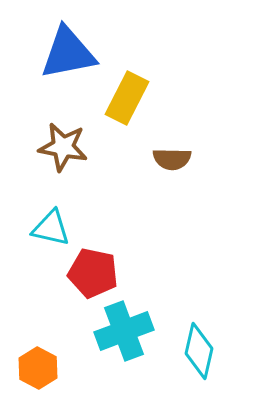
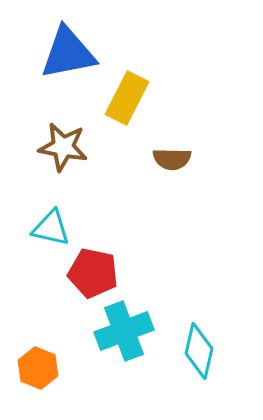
orange hexagon: rotated 6 degrees counterclockwise
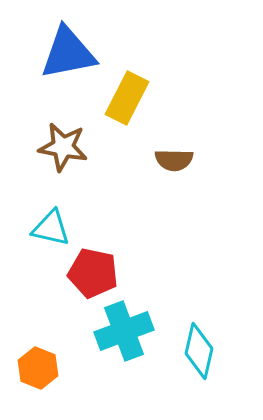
brown semicircle: moved 2 px right, 1 px down
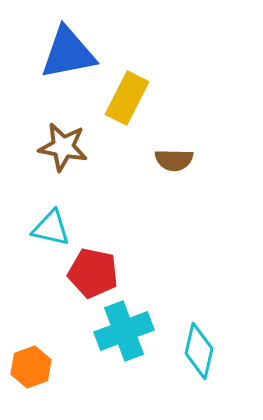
orange hexagon: moved 7 px left, 1 px up; rotated 18 degrees clockwise
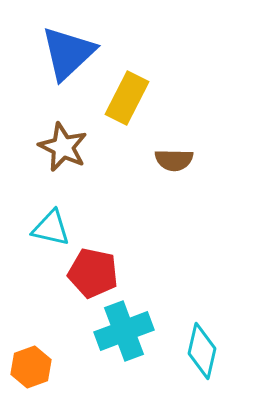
blue triangle: rotated 32 degrees counterclockwise
brown star: rotated 15 degrees clockwise
cyan diamond: moved 3 px right
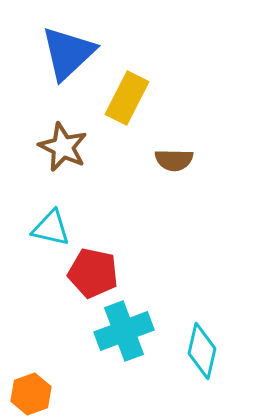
orange hexagon: moved 27 px down
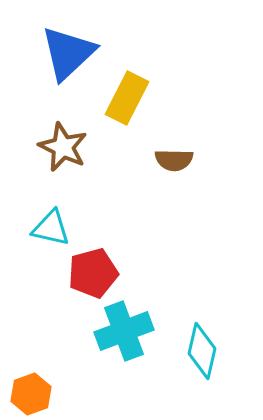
red pentagon: rotated 27 degrees counterclockwise
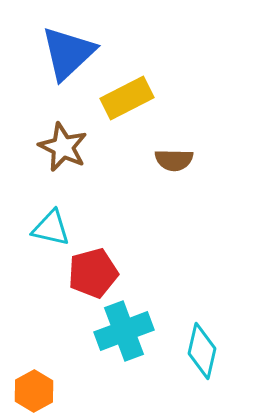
yellow rectangle: rotated 36 degrees clockwise
orange hexagon: moved 3 px right, 3 px up; rotated 9 degrees counterclockwise
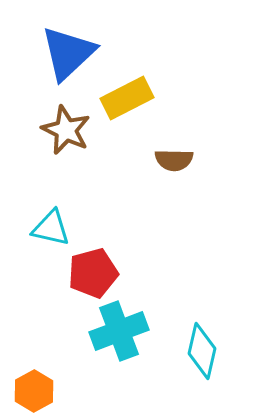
brown star: moved 3 px right, 17 px up
cyan cross: moved 5 px left
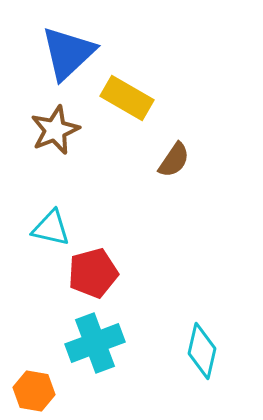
yellow rectangle: rotated 57 degrees clockwise
brown star: moved 11 px left; rotated 24 degrees clockwise
brown semicircle: rotated 57 degrees counterclockwise
cyan cross: moved 24 px left, 12 px down
orange hexagon: rotated 21 degrees counterclockwise
